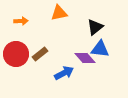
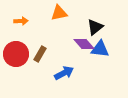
brown rectangle: rotated 21 degrees counterclockwise
purple diamond: moved 1 px left, 14 px up
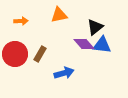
orange triangle: moved 2 px down
blue triangle: moved 2 px right, 4 px up
red circle: moved 1 px left
blue arrow: rotated 12 degrees clockwise
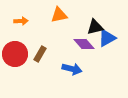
black triangle: rotated 24 degrees clockwise
blue triangle: moved 5 px right, 7 px up; rotated 36 degrees counterclockwise
blue arrow: moved 8 px right, 4 px up; rotated 30 degrees clockwise
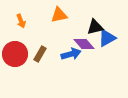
orange arrow: rotated 72 degrees clockwise
blue arrow: moved 1 px left, 15 px up; rotated 30 degrees counterclockwise
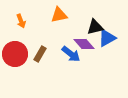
blue arrow: rotated 54 degrees clockwise
